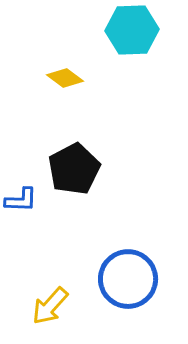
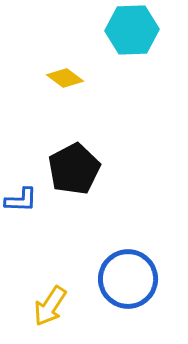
yellow arrow: rotated 9 degrees counterclockwise
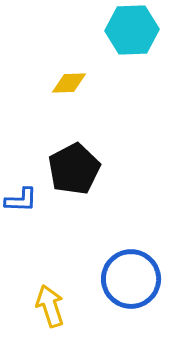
yellow diamond: moved 4 px right, 5 px down; rotated 39 degrees counterclockwise
blue circle: moved 3 px right
yellow arrow: rotated 129 degrees clockwise
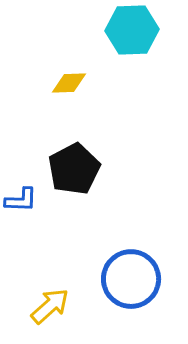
yellow arrow: rotated 66 degrees clockwise
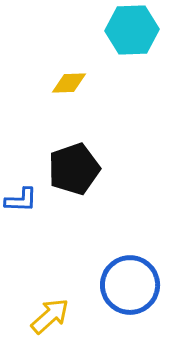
black pentagon: rotated 9 degrees clockwise
blue circle: moved 1 px left, 6 px down
yellow arrow: moved 10 px down
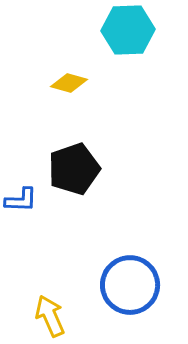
cyan hexagon: moved 4 px left
yellow diamond: rotated 18 degrees clockwise
yellow arrow: rotated 72 degrees counterclockwise
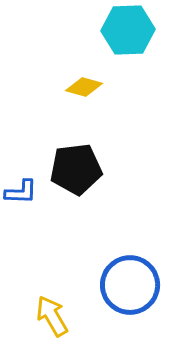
yellow diamond: moved 15 px right, 4 px down
black pentagon: moved 2 px right; rotated 12 degrees clockwise
blue L-shape: moved 8 px up
yellow arrow: moved 2 px right; rotated 6 degrees counterclockwise
